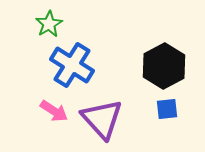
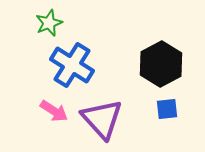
green star: moved 1 px up; rotated 8 degrees clockwise
black hexagon: moved 3 px left, 2 px up
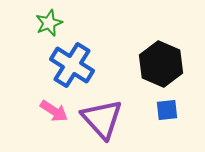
black hexagon: rotated 9 degrees counterclockwise
blue square: moved 1 px down
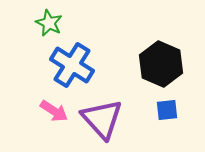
green star: rotated 24 degrees counterclockwise
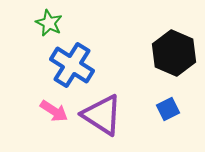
black hexagon: moved 13 px right, 11 px up
blue square: moved 1 px right, 1 px up; rotated 20 degrees counterclockwise
purple triangle: moved 4 px up; rotated 15 degrees counterclockwise
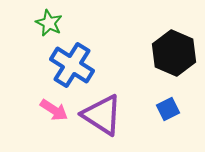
pink arrow: moved 1 px up
